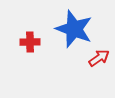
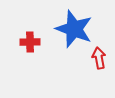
red arrow: rotated 65 degrees counterclockwise
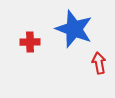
red arrow: moved 5 px down
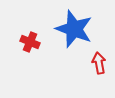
red cross: rotated 24 degrees clockwise
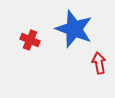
red cross: moved 2 px up
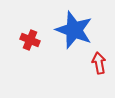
blue star: moved 1 px down
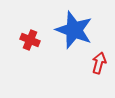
red arrow: rotated 25 degrees clockwise
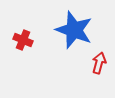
red cross: moved 7 px left
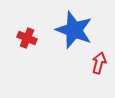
red cross: moved 4 px right, 2 px up
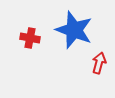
red cross: moved 3 px right; rotated 12 degrees counterclockwise
